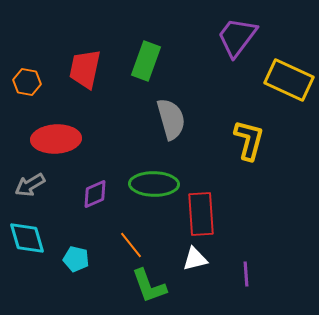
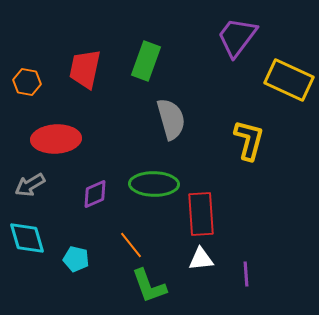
white triangle: moved 6 px right; rotated 8 degrees clockwise
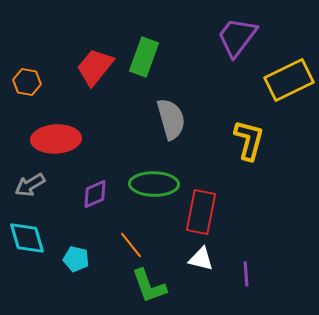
green rectangle: moved 2 px left, 4 px up
red trapezoid: moved 10 px right, 2 px up; rotated 27 degrees clockwise
yellow rectangle: rotated 51 degrees counterclockwise
red rectangle: moved 2 px up; rotated 15 degrees clockwise
white triangle: rotated 20 degrees clockwise
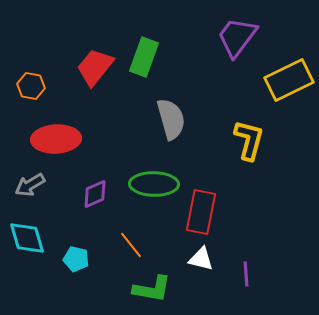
orange hexagon: moved 4 px right, 4 px down
green L-shape: moved 3 px right, 3 px down; rotated 60 degrees counterclockwise
